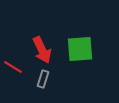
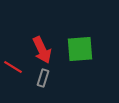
gray rectangle: moved 1 px up
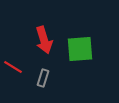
red arrow: moved 2 px right, 10 px up; rotated 8 degrees clockwise
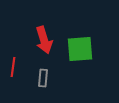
red line: rotated 66 degrees clockwise
gray rectangle: rotated 12 degrees counterclockwise
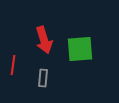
red line: moved 2 px up
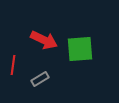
red arrow: rotated 48 degrees counterclockwise
gray rectangle: moved 3 px left, 1 px down; rotated 54 degrees clockwise
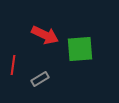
red arrow: moved 1 px right, 5 px up
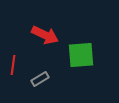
green square: moved 1 px right, 6 px down
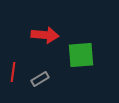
red arrow: rotated 20 degrees counterclockwise
red line: moved 7 px down
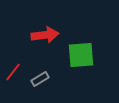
red arrow: rotated 12 degrees counterclockwise
red line: rotated 30 degrees clockwise
